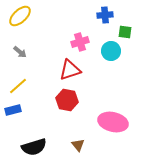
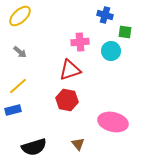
blue cross: rotated 21 degrees clockwise
pink cross: rotated 12 degrees clockwise
brown triangle: moved 1 px up
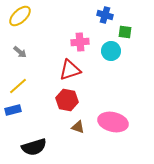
brown triangle: moved 17 px up; rotated 32 degrees counterclockwise
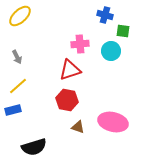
green square: moved 2 px left, 1 px up
pink cross: moved 2 px down
gray arrow: moved 3 px left, 5 px down; rotated 24 degrees clockwise
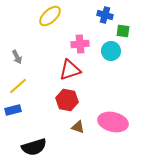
yellow ellipse: moved 30 px right
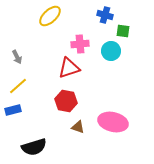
red triangle: moved 1 px left, 2 px up
red hexagon: moved 1 px left, 1 px down
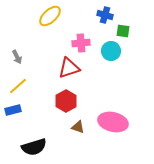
pink cross: moved 1 px right, 1 px up
red hexagon: rotated 20 degrees clockwise
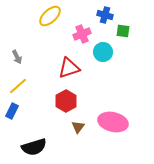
pink cross: moved 1 px right, 9 px up; rotated 18 degrees counterclockwise
cyan circle: moved 8 px left, 1 px down
blue rectangle: moved 1 px left, 1 px down; rotated 49 degrees counterclockwise
brown triangle: rotated 48 degrees clockwise
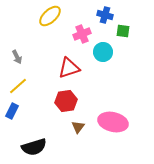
red hexagon: rotated 20 degrees clockwise
